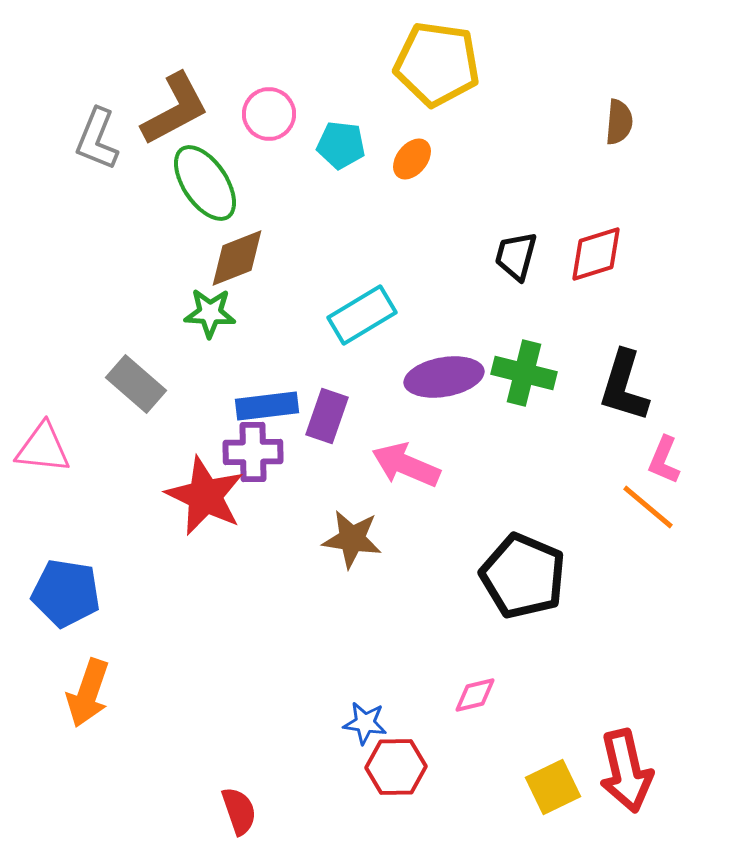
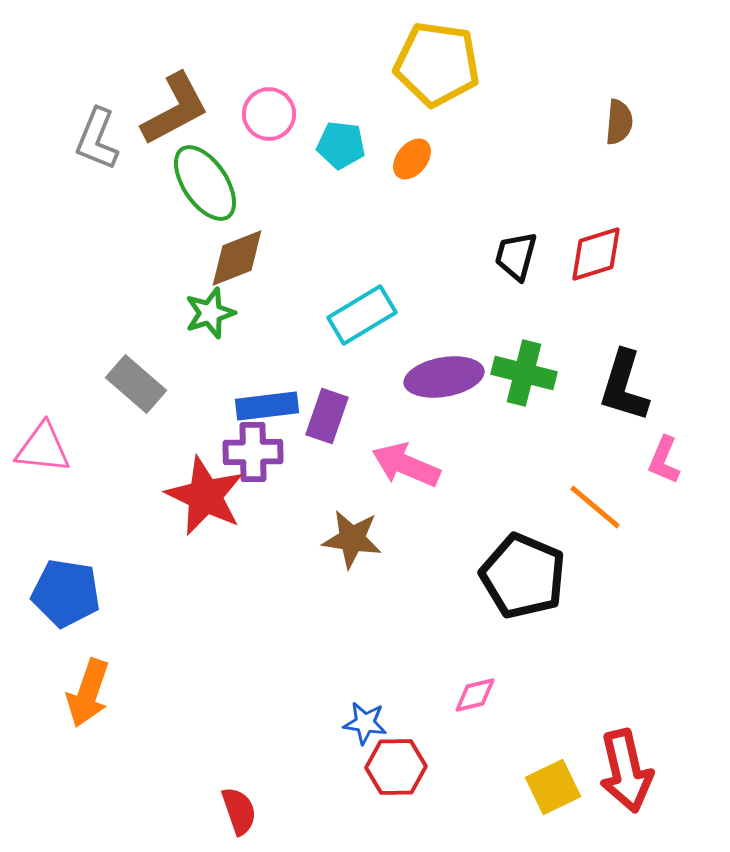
green star: rotated 21 degrees counterclockwise
orange line: moved 53 px left
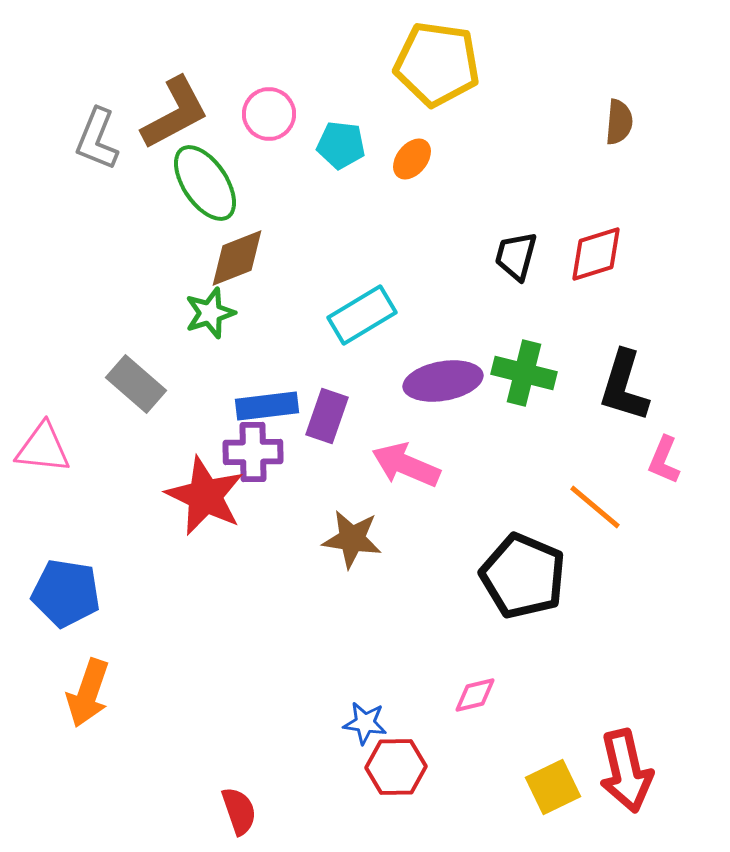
brown L-shape: moved 4 px down
purple ellipse: moved 1 px left, 4 px down
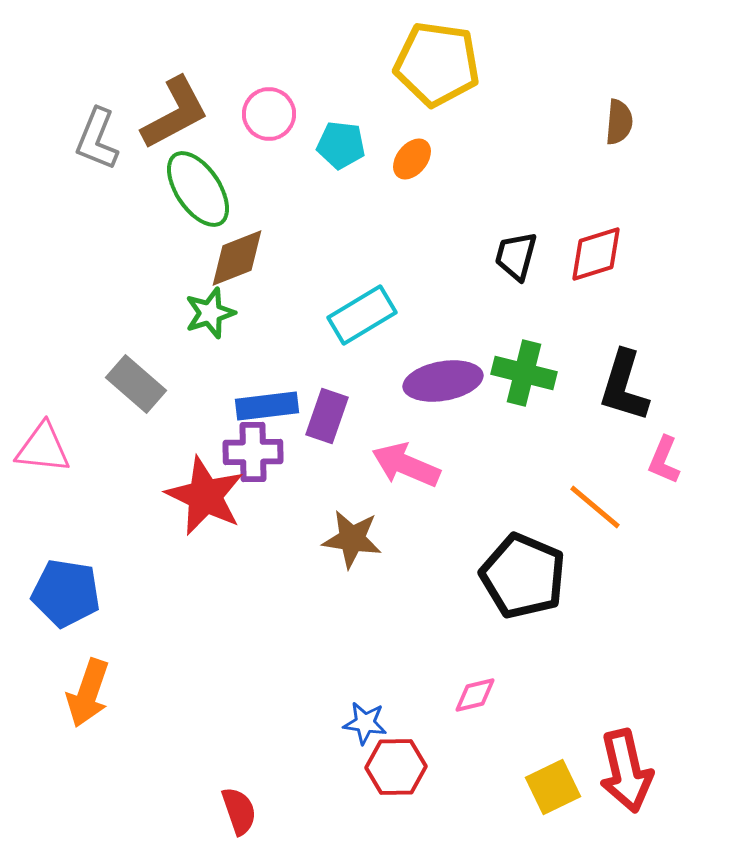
green ellipse: moved 7 px left, 6 px down
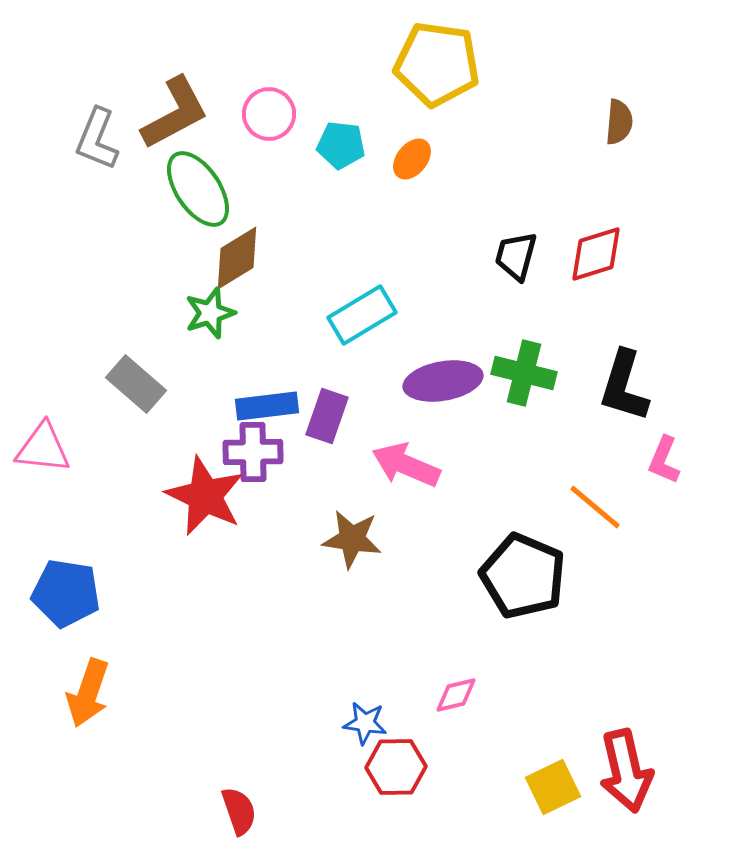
brown diamond: rotated 10 degrees counterclockwise
pink diamond: moved 19 px left
